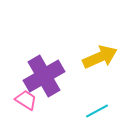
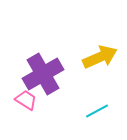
purple cross: moved 1 px left, 2 px up
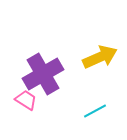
cyan line: moved 2 px left
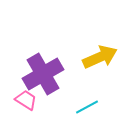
cyan line: moved 8 px left, 4 px up
